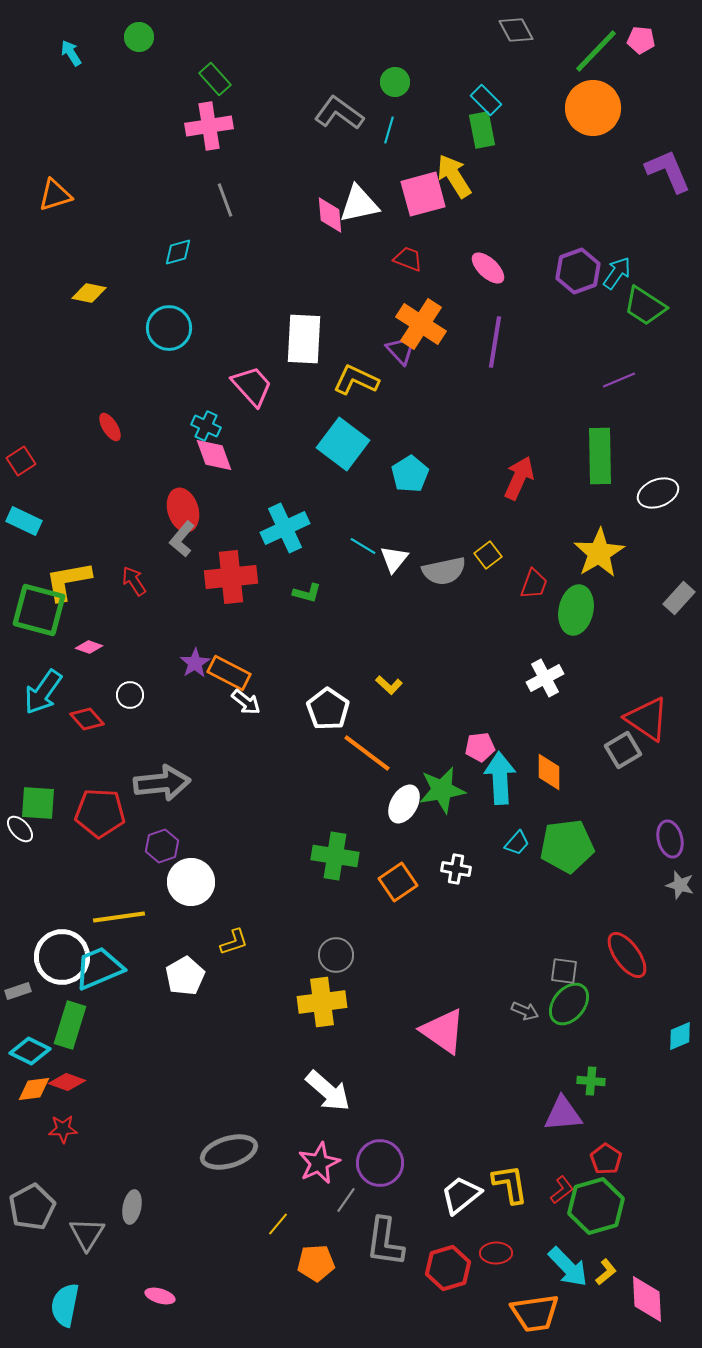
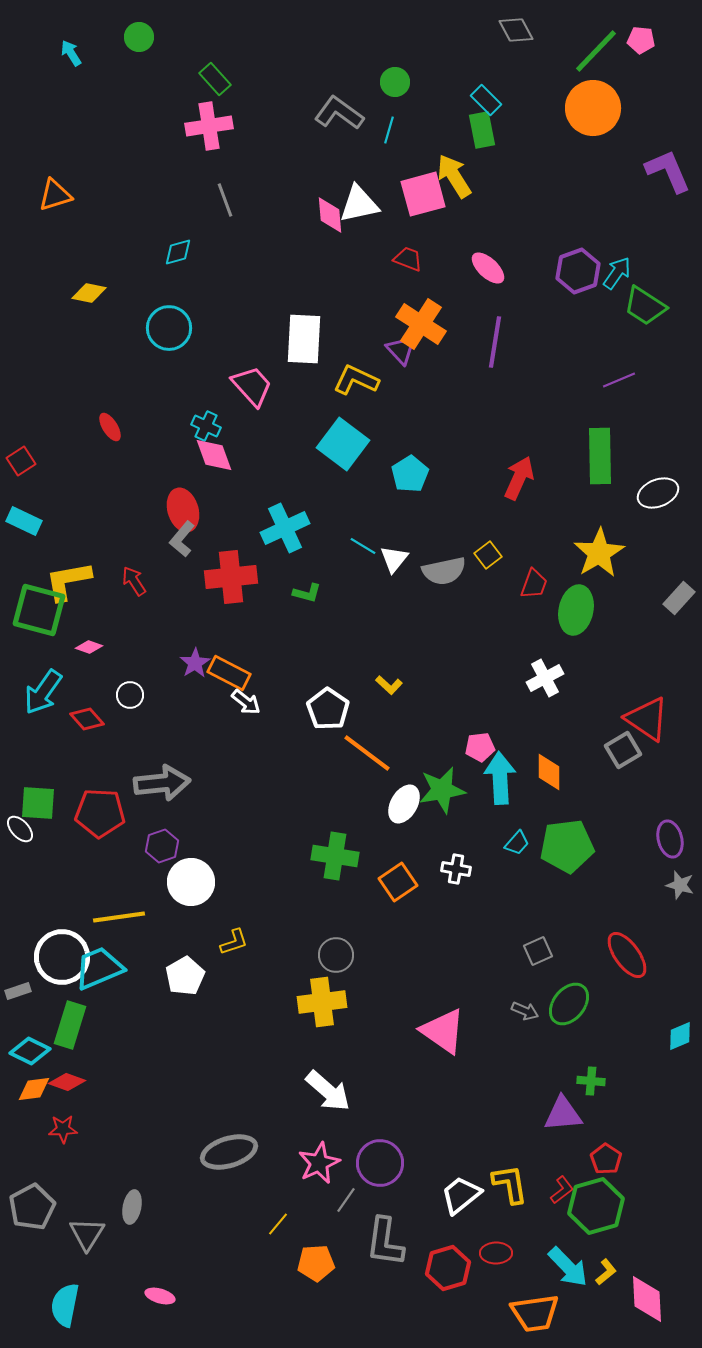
gray square at (564, 971): moved 26 px left, 20 px up; rotated 32 degrees counterclockwise
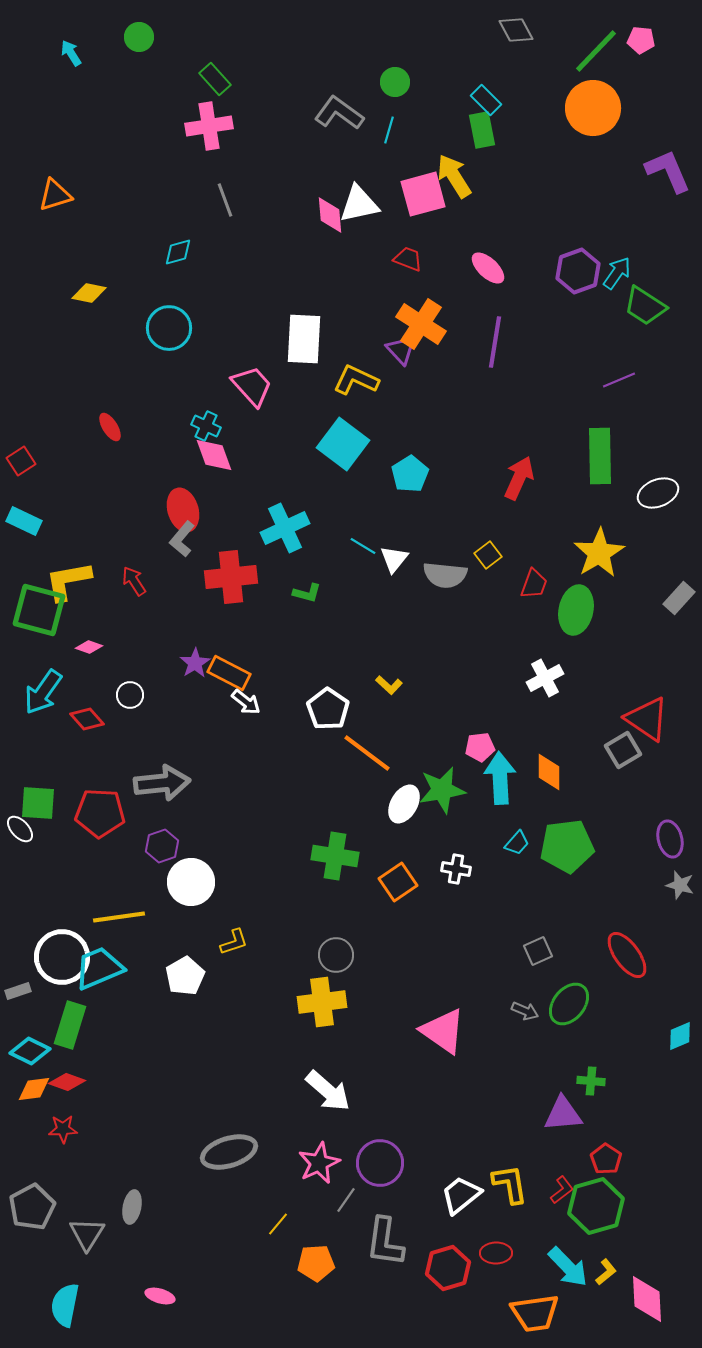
gray semicircle at (444, 571): moved 1 px right, 4 px down; rotated 18 degrees clockwise
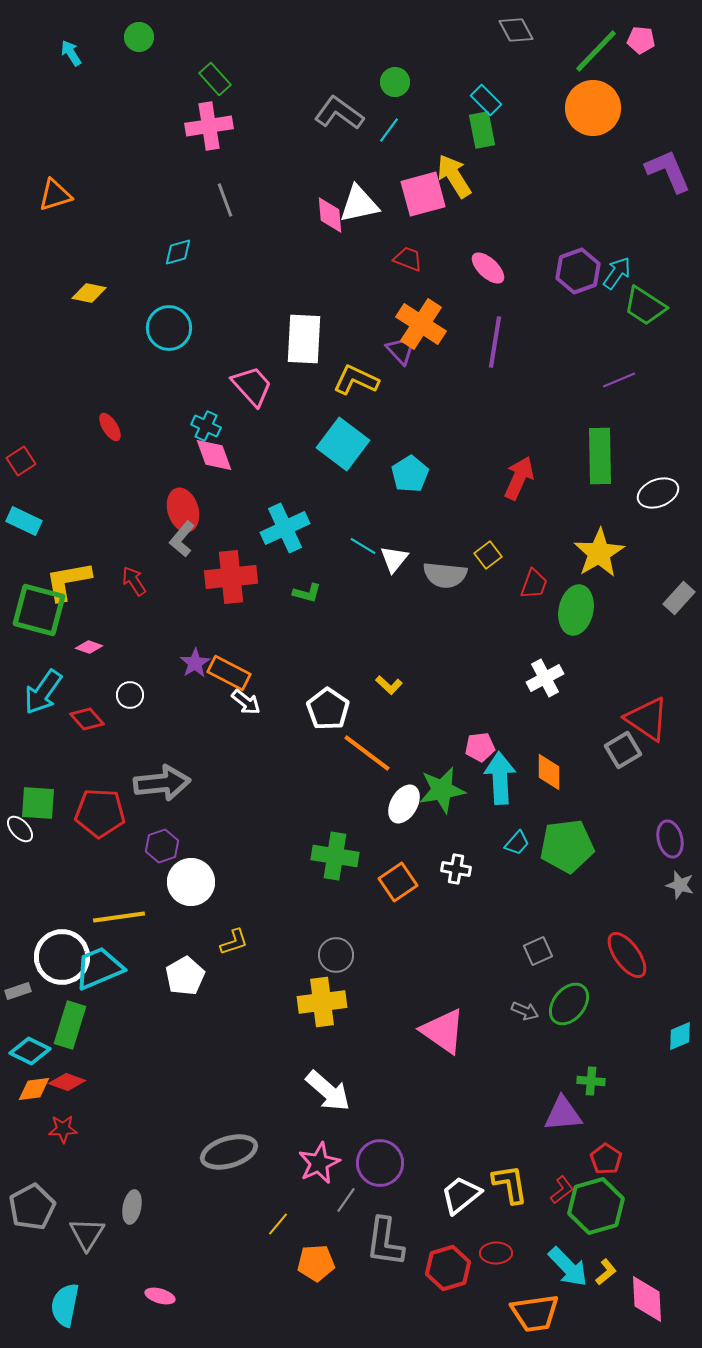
cyan line at (389, 130): rotated 20 degrees clockwise
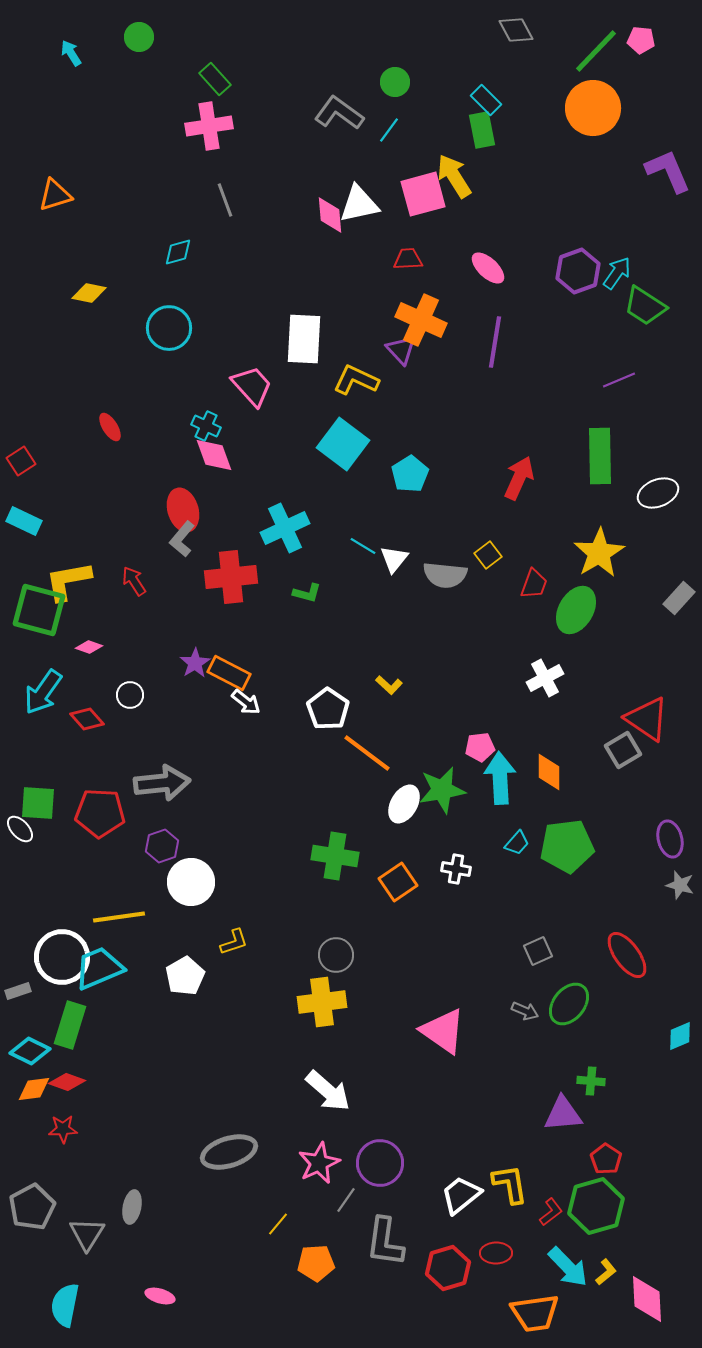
red trapezoid at (408, 259): rotated 24 degrees counterclockwise
orange cross at (421, 324): moved 4 px up; rotated 9 degrees counterclockwise
green ellipse at (576, 610): rotated 18 degrees clockwise
red L-shape at (562, 1190): moved 11 px left, 22 px down
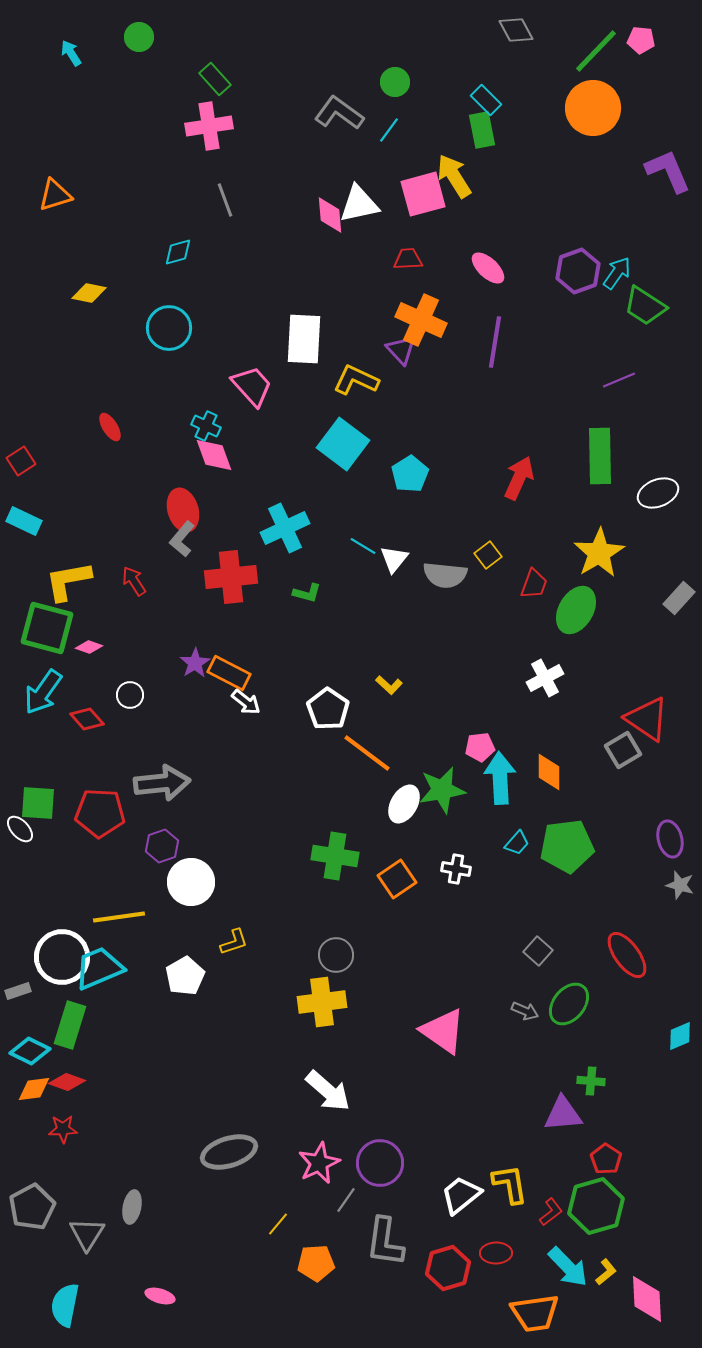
green square at (39, 610): moved 8 px right, 18 px down
orange square at (398, 882): moved 1 px left, 3 px up
gray square at (538, 951): rotated 24 degrees counterclockwise
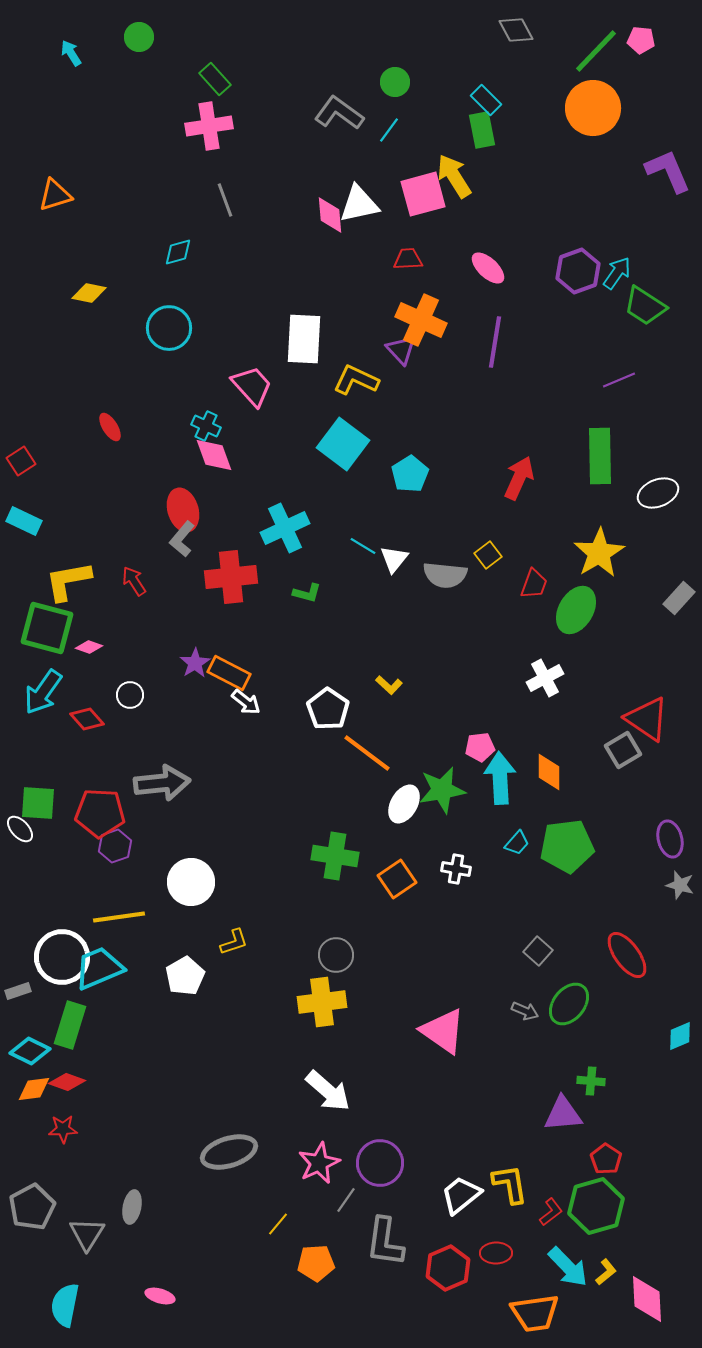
purple hexagon at (162, 846): moved 47 px left
red hexagon at (448, 1268): rotated 6 degrees counterclockwise
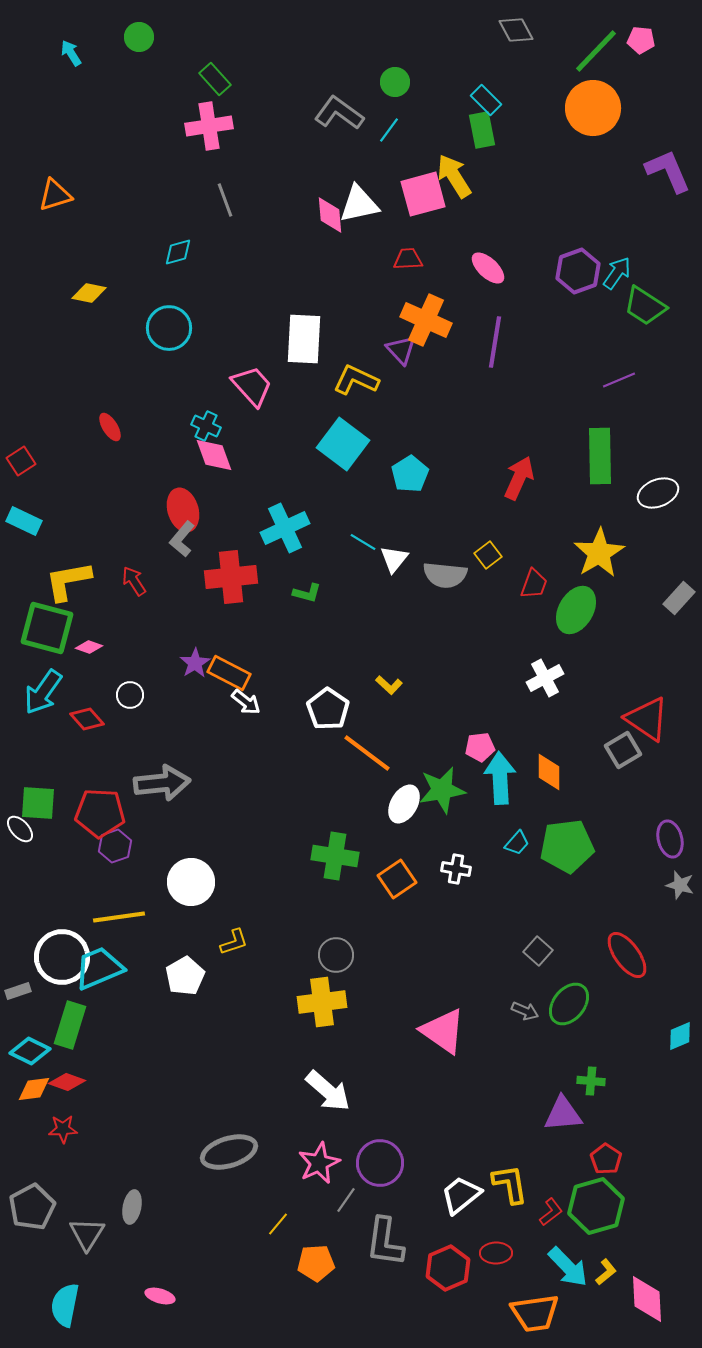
orange cross at (421, 320): moved 5 px right
cyan line at (363, 546): moved 4 px up
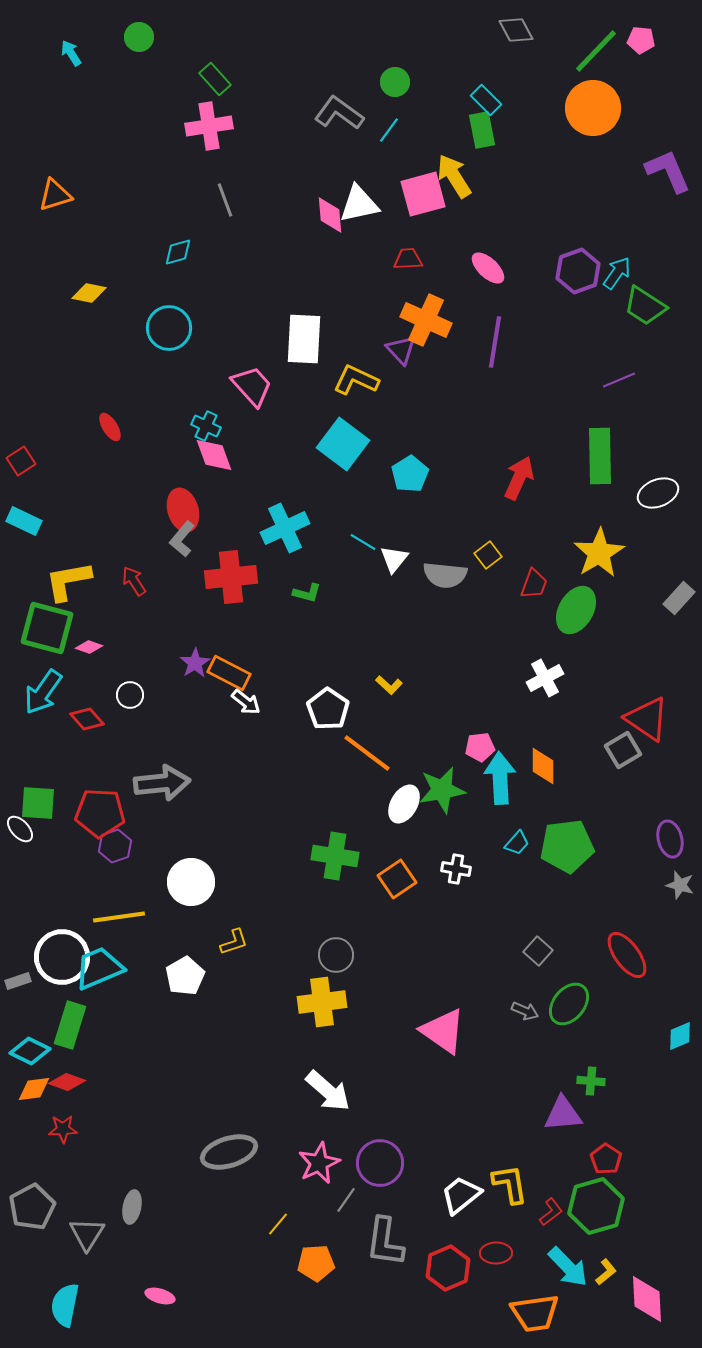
orange diamond at (549, 772): moved 6 px left, 6 px up
gray rectangle at (18, 991): moved 10 px up
